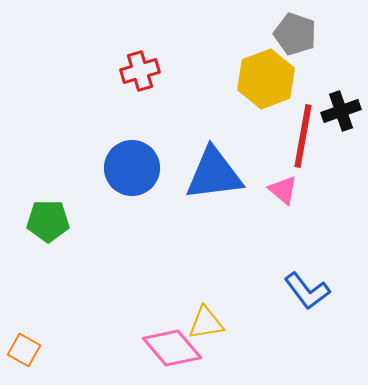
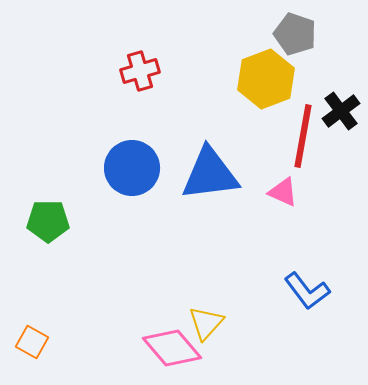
black cross: rotated 18 degrees counterclockwise
blue triangle: moved 4 px left
pink triangle: moved 2 px down; rotated 16 degrees counterclockwise
yellow triangle: rotated 39 degrees counterclockwise
orange square: moved 8 px right, 8 px up
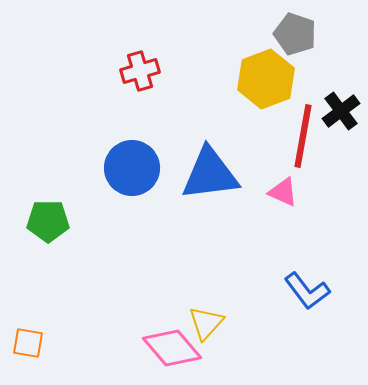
orange square: moved 4 px left, 1 px down; rotated 20 degrees counterclockwise
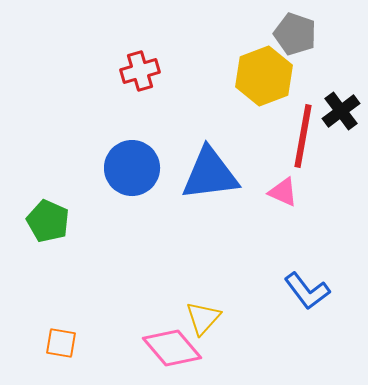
yellow hexagon: moved 2 px left, 3 px up
green pentagon: rotated 24 degrees clockwise
yellow triangle: moved 3 px left, 5 px up
orange square: moved 33 px right
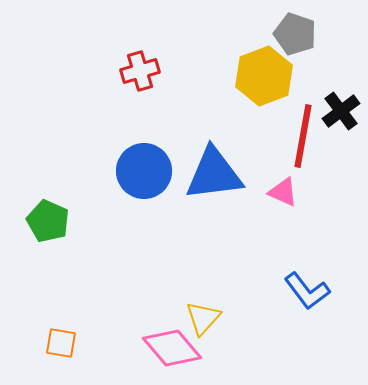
blue circle: moved 12 px right, 3 px down
blue triangle: moved 4 px right
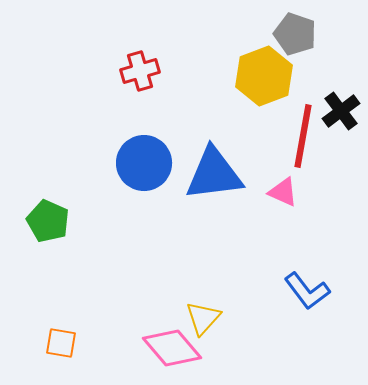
blue circle: moved 8 px up
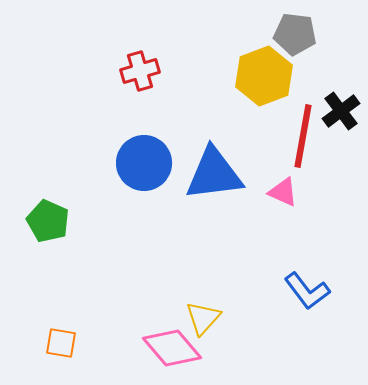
gray pentagon: rotated 12 degrees counterclockwise
